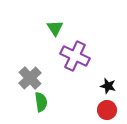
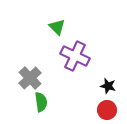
green triangle: moved 2 px right, 1 px up; rotated 12 degrees counterclockwise
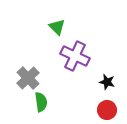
gray cross: moved 2 px left
black star: moved 1 px left, 4 px up
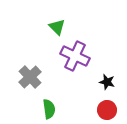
gray cross: moved 2 px right, 1 px up
green semicircle: moved 8 px right, 7 px down
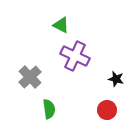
green triangle: moved 4 px right, 2 px up; rotated 18 degrees counterclockwise
black star: moved 9 px right, 3 px up
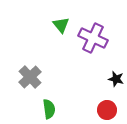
green triangle: rotated 24 degrees clockwise
purple cross: moved 18 px right, 18 px up
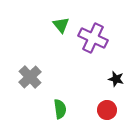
green semicircle: moved 11 px right
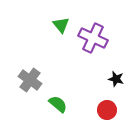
gray cross: moved 3 px down; rotated 10 degrees counterclockwise
green semicircle: moved 2 px left, 5 px up; rotated 42 degrees counterclockwise
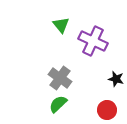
purple cross: moved 3 px down
gray cross: moved 30 px right, 2 px up
green semicircle: rotated 84 degrees counterclockwise
